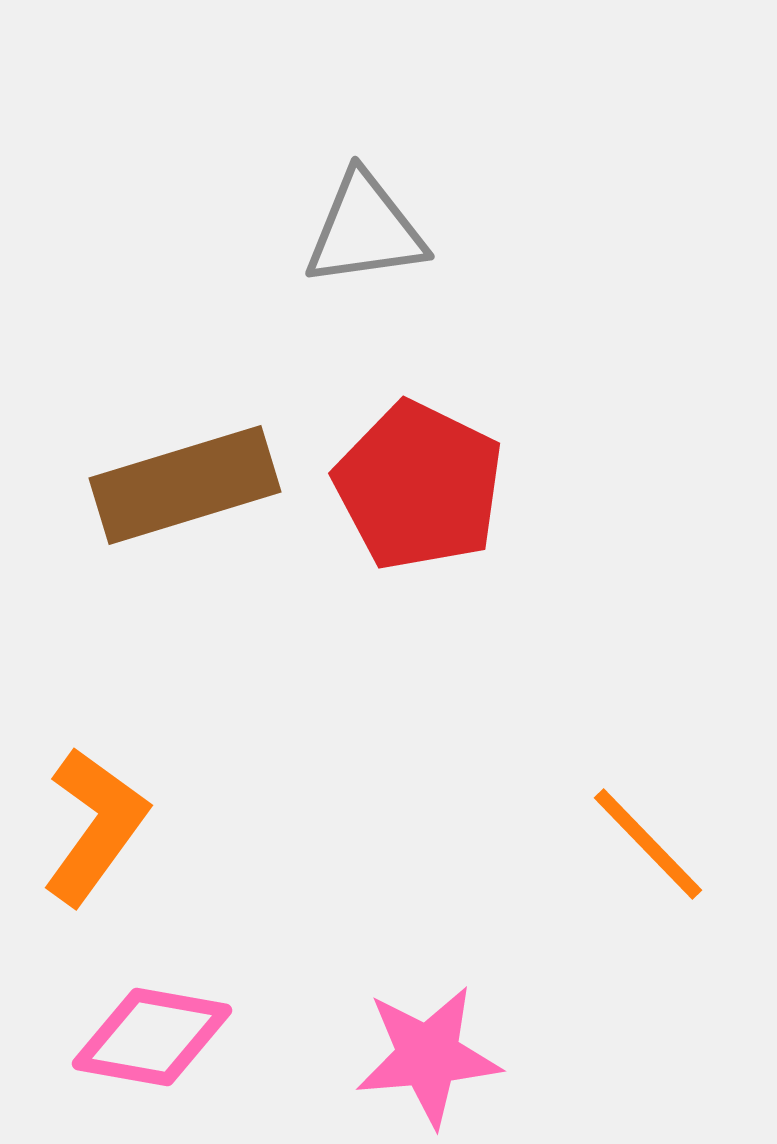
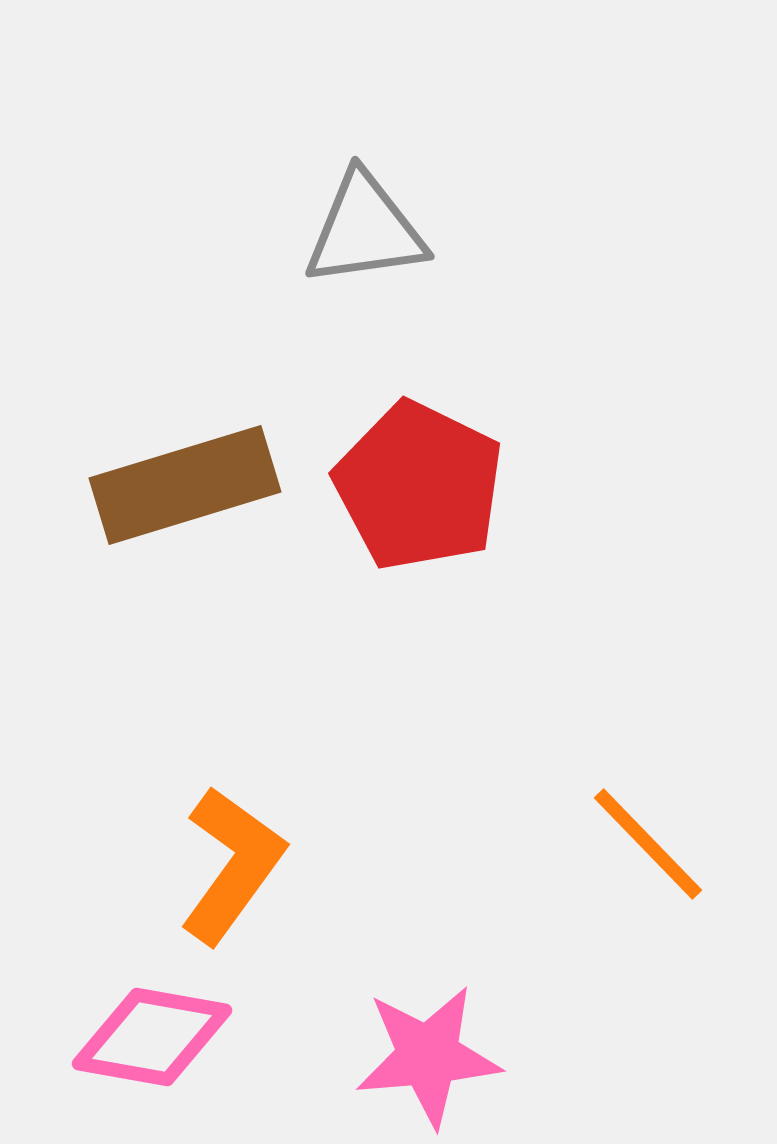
orange L-shape: moved 137 px right, 39 px down
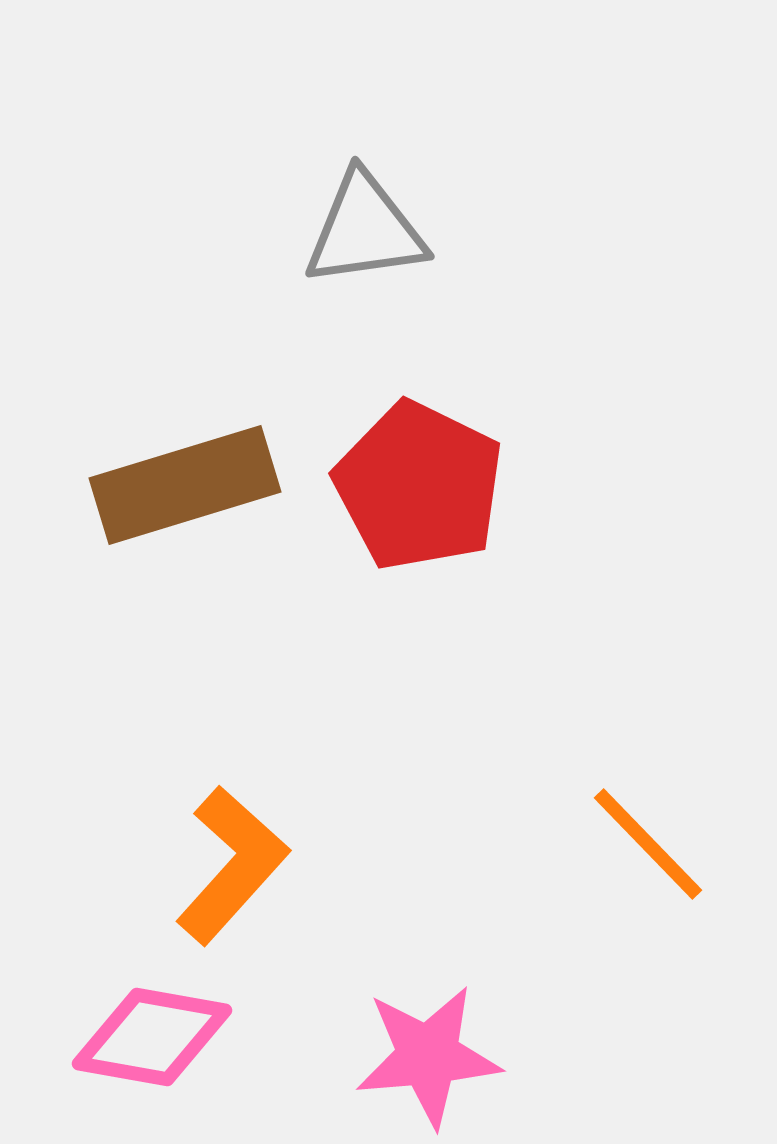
orange L-shape: rotated 6 degrees clockwise
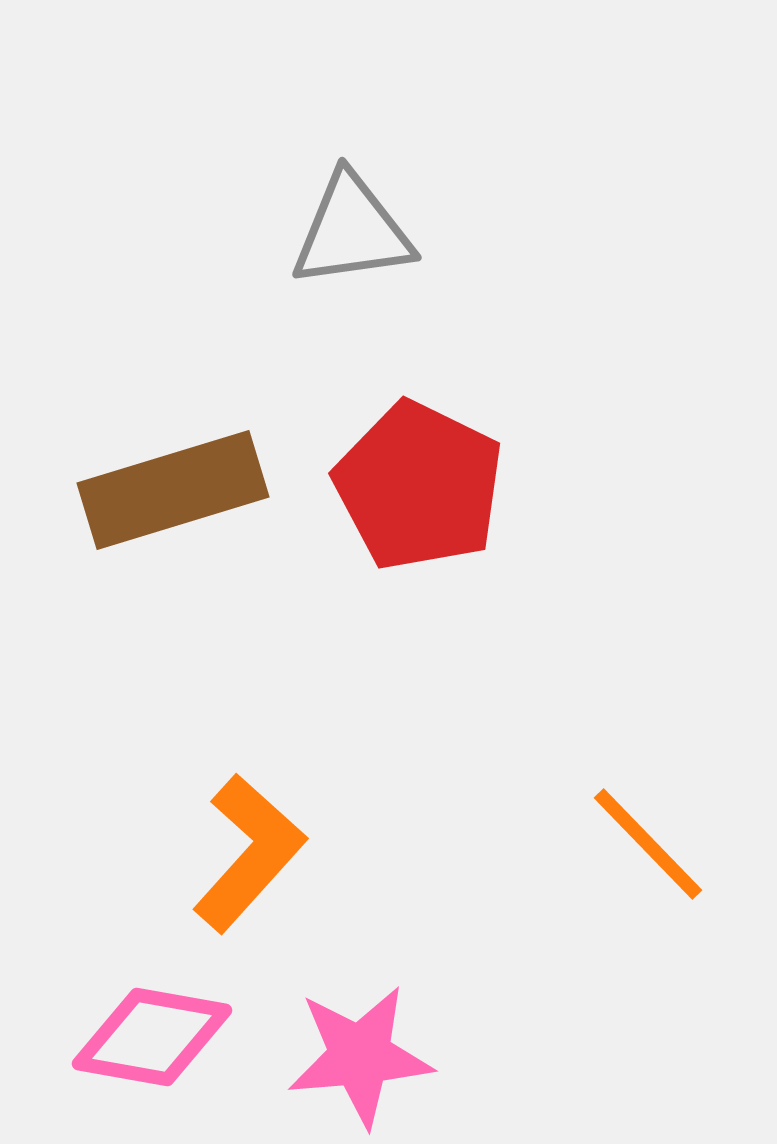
gray triangle: moved 13 px left, 1 px down
brown rectangle: moved 12 px left, 5 px down
orange L-shape: moved 17 px right, 12 px up
pink star: moved 68 px left
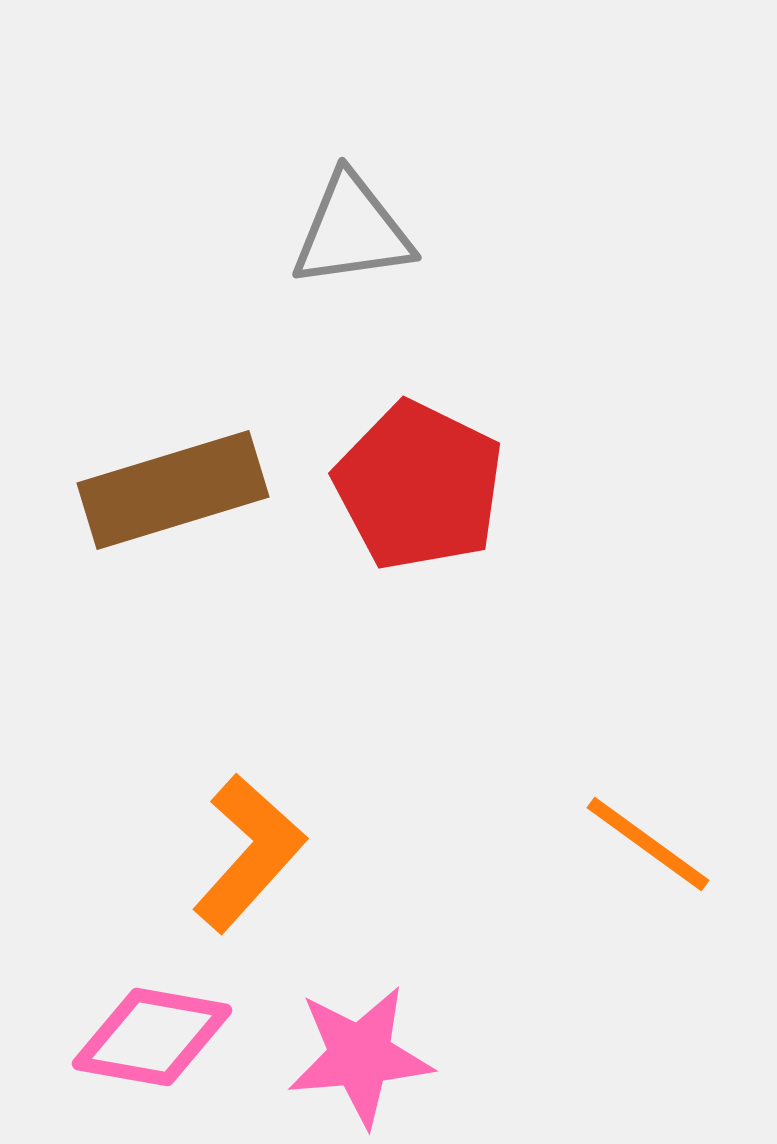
orange line: rotated 10 degrees counterclockwise
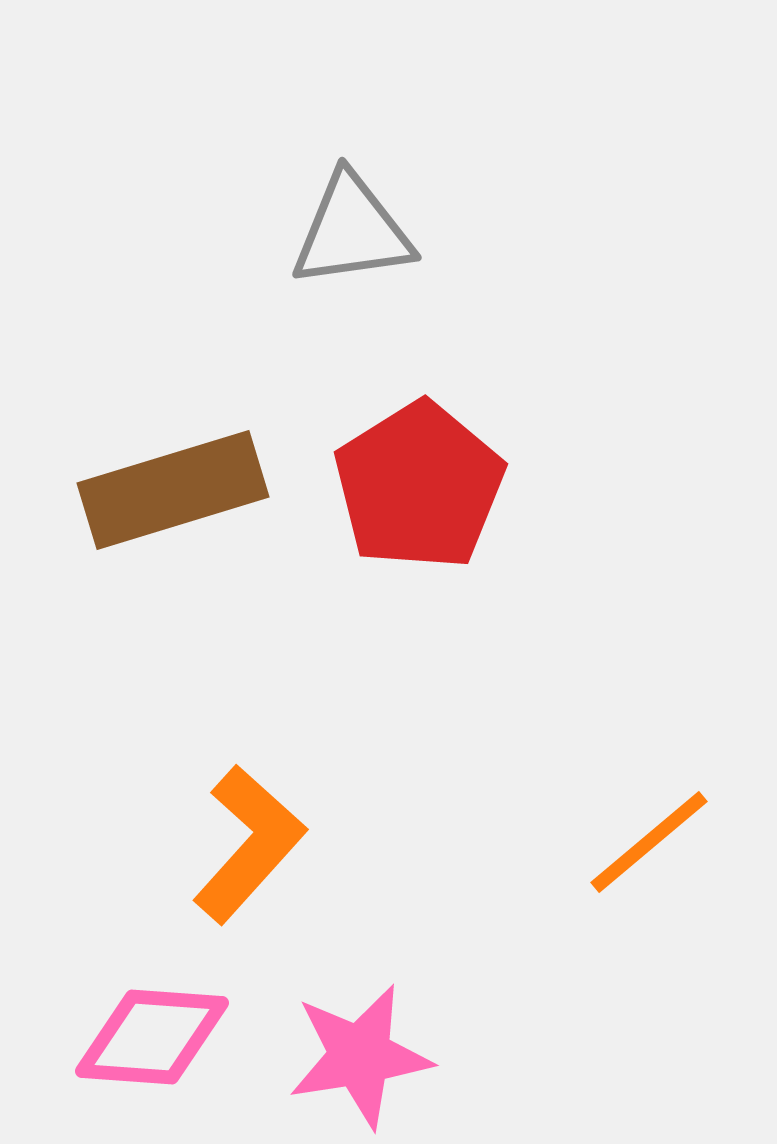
red pentagon: rotated 14 degrees clockwise
orange line: moved 1 px right, 2 px up; rotated 76 degrees counterclockwise
orange L-shape: moved 9 px up
pink diamond: rotated 6 degrees counterclockwise
pink star: rotated 4 degrees counterclockwise
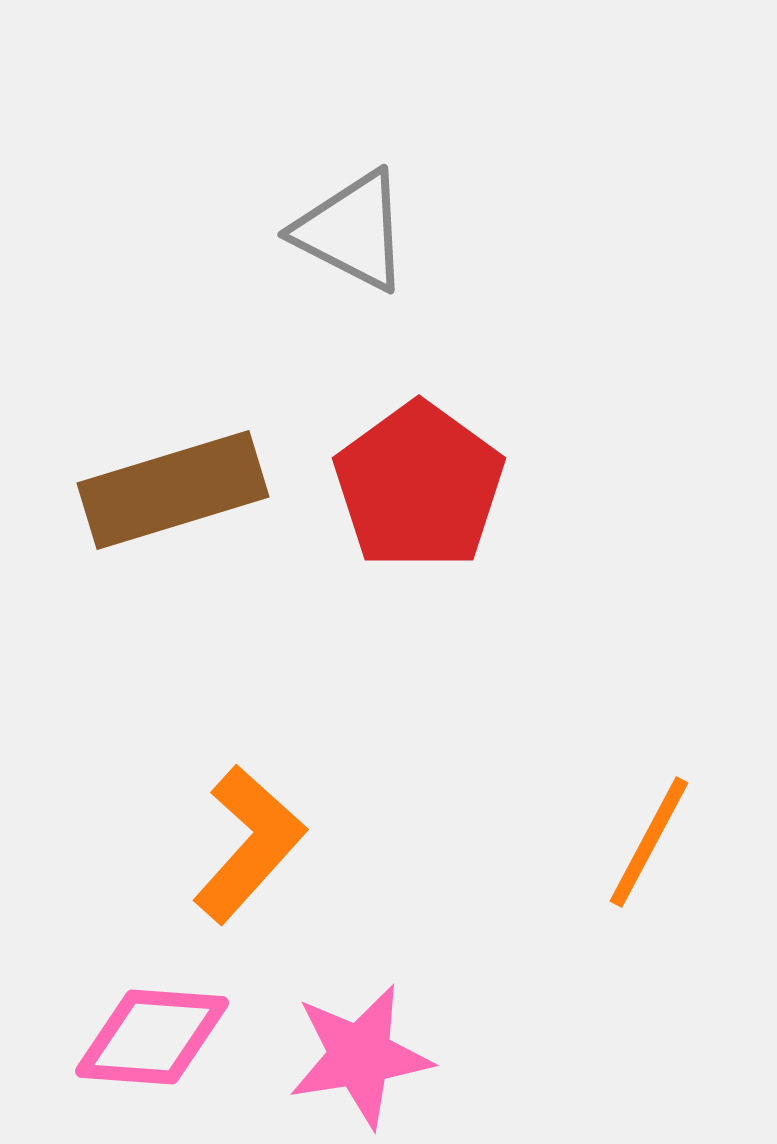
gray triangle: rotated 35 degrees clockwise
red pentagon: rotated 4 degrees counterclockwise
orange line: rotated 22 degrees counterclockwise
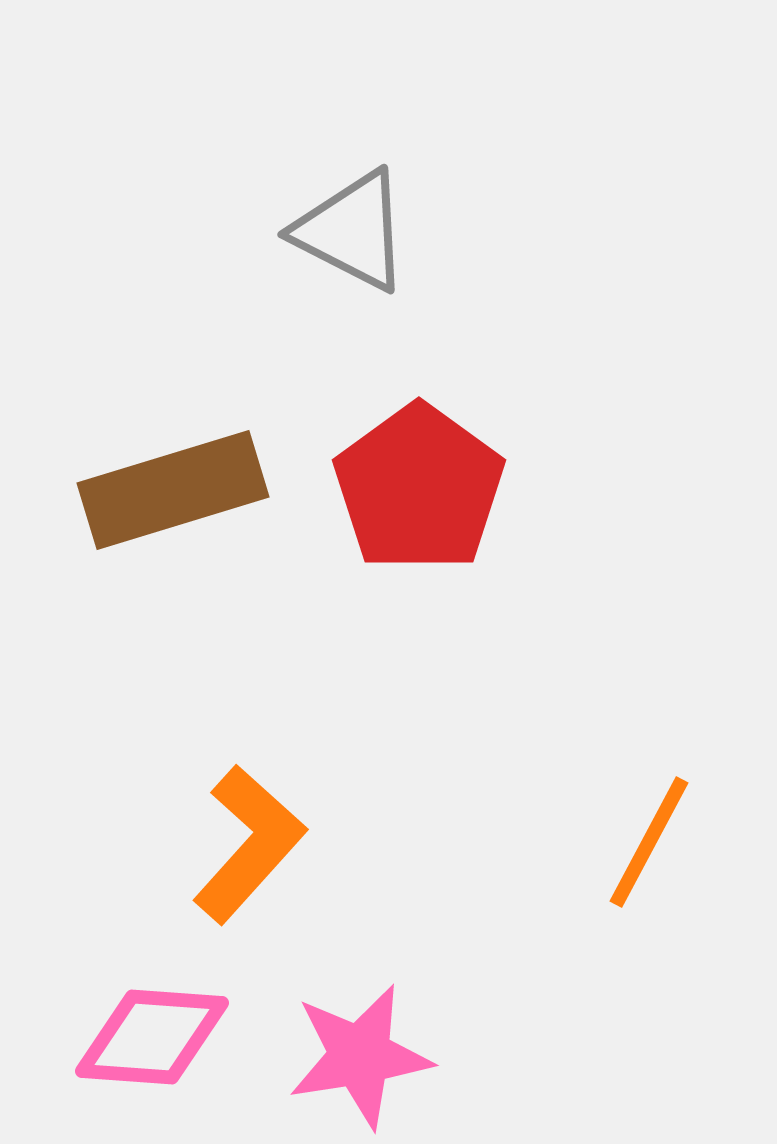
red pentagon: moved 2 px down
